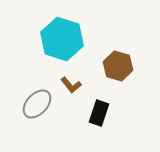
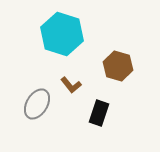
cyan hexagon: moved 5 px up
gray ellipse: rotated 12 degrees counterclockwise
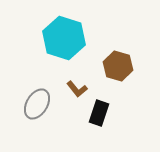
cyan hexagon: moved 2 px right, 4 px down
brown L-shape: moved 6 px right, 4 px down
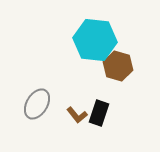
cyan hexagon: moved 31 px right, 2 px down; rotated 12 degrees counterclockwise
brown L-shape: moved 26 px down
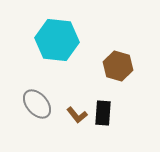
cyan hexagon: moved 38 px left
gray ellipse: rotated 72 degrees counterclockwise
black rectangle: moved 4 px right; rotated 15 degrees counterclockwise
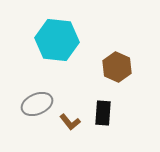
brown hexagon: moved 1 px left, 1 px down; rotated 8 degrees clockwise
gray ellipse: rotated 72 degrees counterclockwise
brown L-shape: moved 7 px left, 7 px down
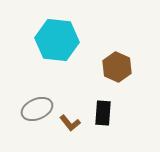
gray ellipse: moved 5 px down
brown L-shape: moved 1 px down
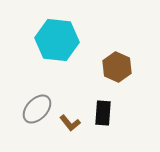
gray ellipse: rotated 24 degrees counterclockwise
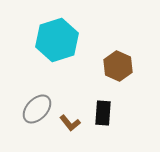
cyan hexagon: rotated 24 degrees counterclockwise
brown hexagon: moved 1 px right, 1 px up
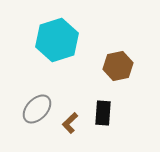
brown hexagon: rotated 24 degrees clockwise
brown L-shape: rotated 85 degrees clockwise
